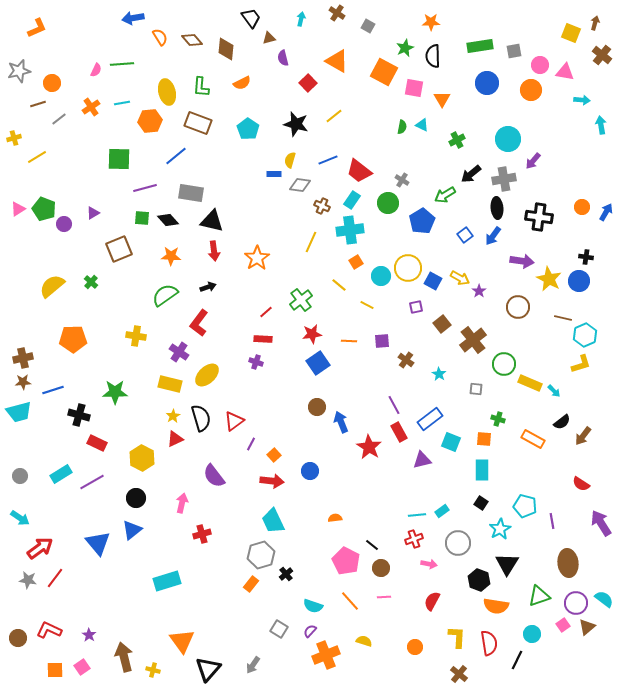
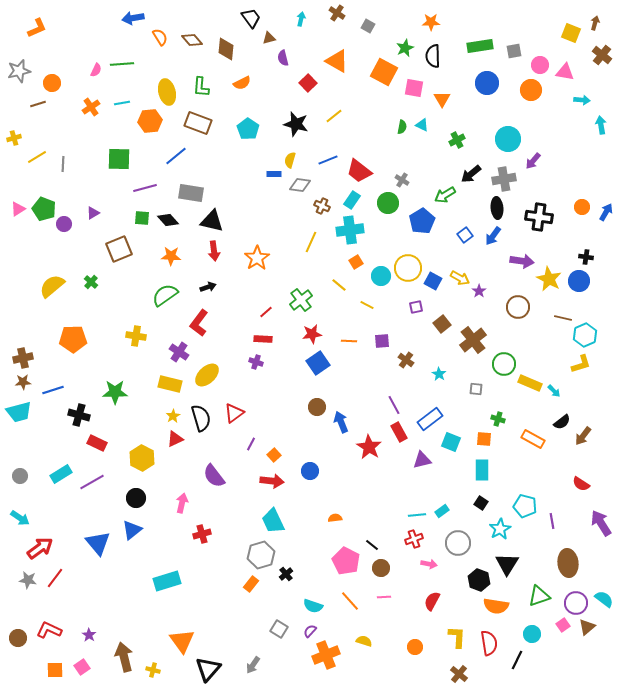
gray line at (59, 119): moved 4 px right, 45 px down; rotated 49 degrees counterclockwise
red triangle at (234, 421): moved 8 px up
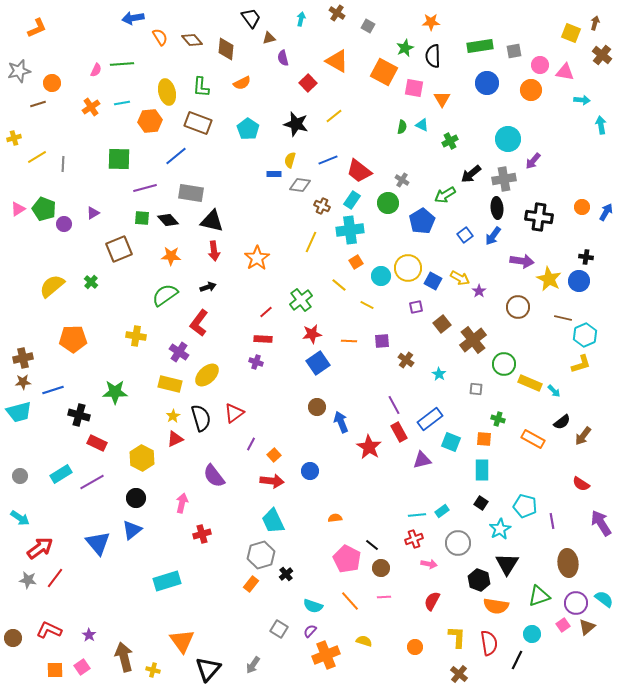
green cross at (457, 140): moved 7 px left, 1 px down
pink pentagon at (346, 561): moved 1 px right, 2 px up
brown circle at (18, 638): moved 5 px left
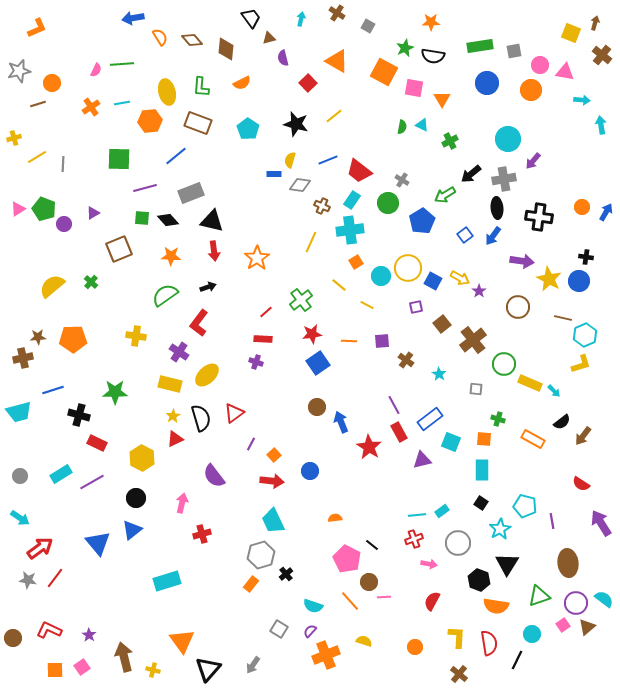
black semicircle at (433, 56): rotated 80 degrees counterclockwise
gray rectangle at (191, 193): rotated 30 degrees counterclockwise
brown star at (23, 382): moved 15 px right, 45 px up
brown circle at (381, 568): moved 12 px left, 14 px down
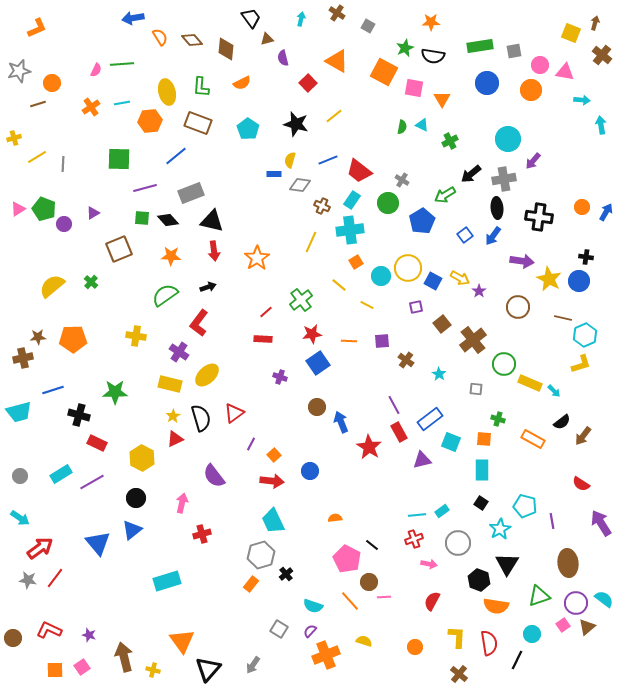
brown triangle at (269, 38): moved 2 px left, 1 px down
purple cross at (256, 362): moved 24 px right, 15 px down
purple star at (89, 635): rotated 16 degrees counterclockwise
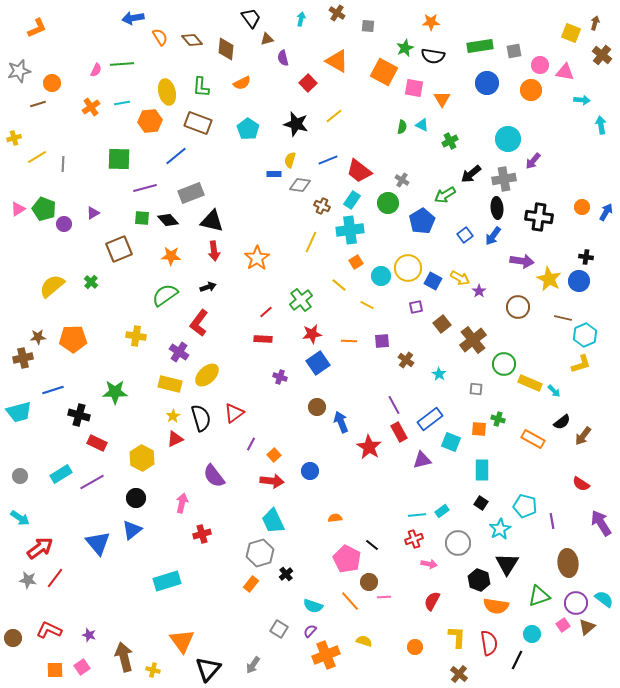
gray square at (368, 26): rotated 24 degrees counterclockwise
orange square at (484, 439): moved 5 px left, 10 px up
gray hexagon at (261, 555): moved 1 px left, 2 px up
